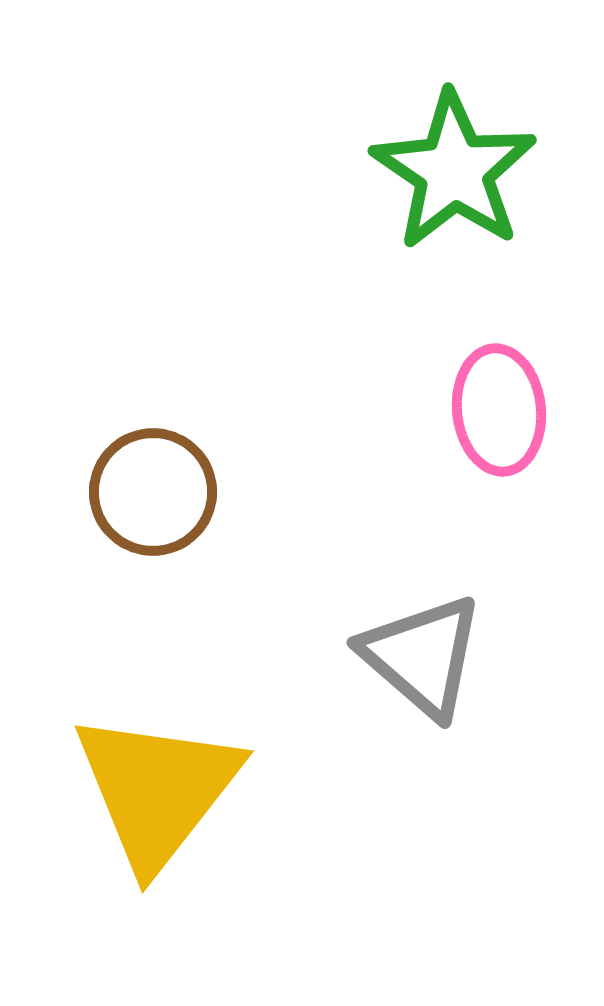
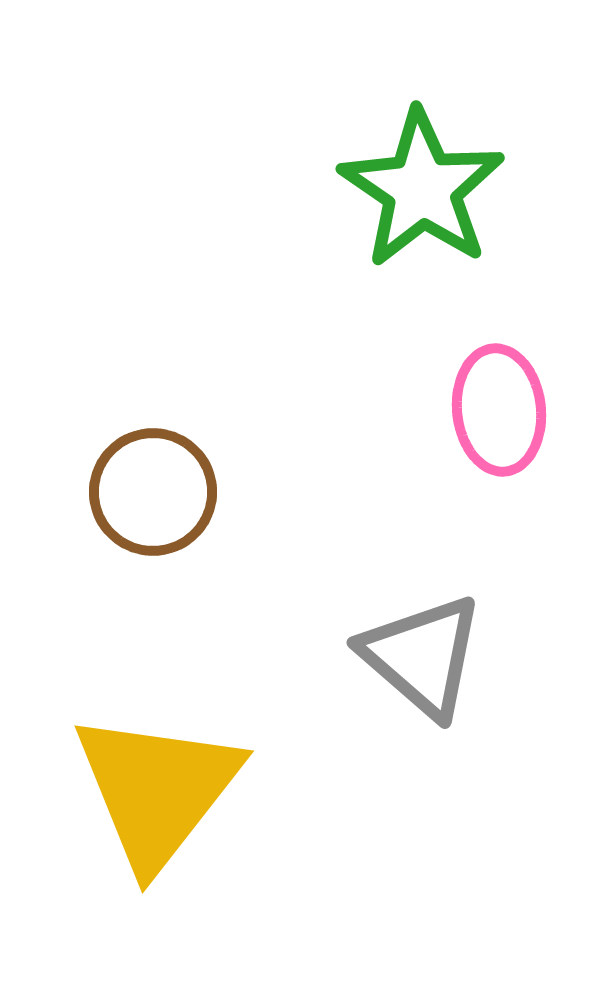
green star: moved 32 px left, 18 px down
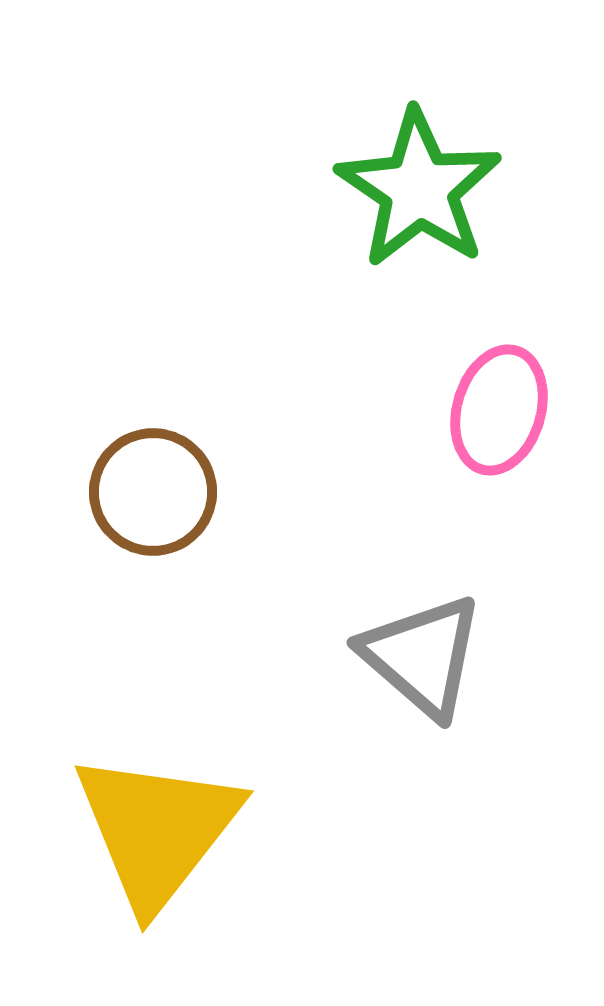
green star: moved 3 px left
pink ellipse: rotated 22 degrees clockwise
yellow triangle: moved 40 px down
